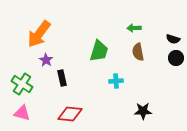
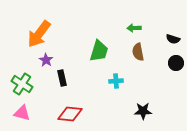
black circle: moved 5 px down
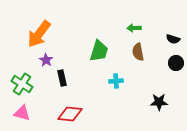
black star: moved 16 px right, 9 px up
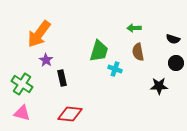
cyan cross: moved 1 px left, 12 px up; rotated 24 degrees clockwise
black star: moved 16 px up
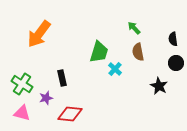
green arrow: rotated 48 degrees clockwise
black semicircle: rotated 64 degrees clockwise
green trapezoid: moved 1 px down
purple star: moved 38 px down; rotated 24 degrees clockwise
cyan cross: rotated 24 degrees clockwise
black star: rotated 30 degrees clockwise
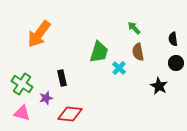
cyan cross: moved 4 px right, 1 px up
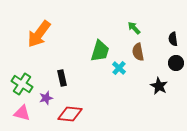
green trapezoid: moved 1 px right, 1 px up
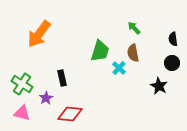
brown semicircle: moved 5 px left, 1 px down
black circle: moved 4 px left
purple star: rotated 16 degrees counterclockwise
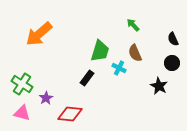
green arrow: moved 1 px left, 3 px up
orange arrow: rotated 12 degrees clockwise
black semicircle: rotated 16 degrees counterclockwise
brown semicircle: moved 2 px right; rotated 12 degrees counterclockwise
cyan cross: rotated 16 degrees counterclockwise
black rectangle: moved 25 px right; rotated 49 degrees clockwise
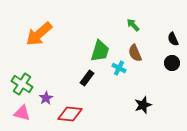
black star: moved 16 px left, 19 px down; rotated 24 degrees clockwise
